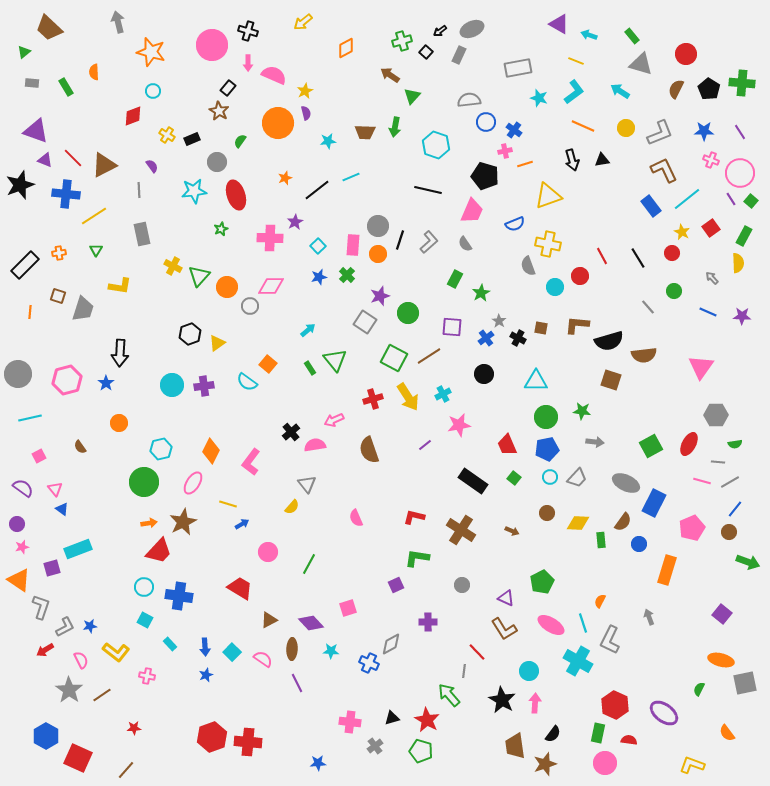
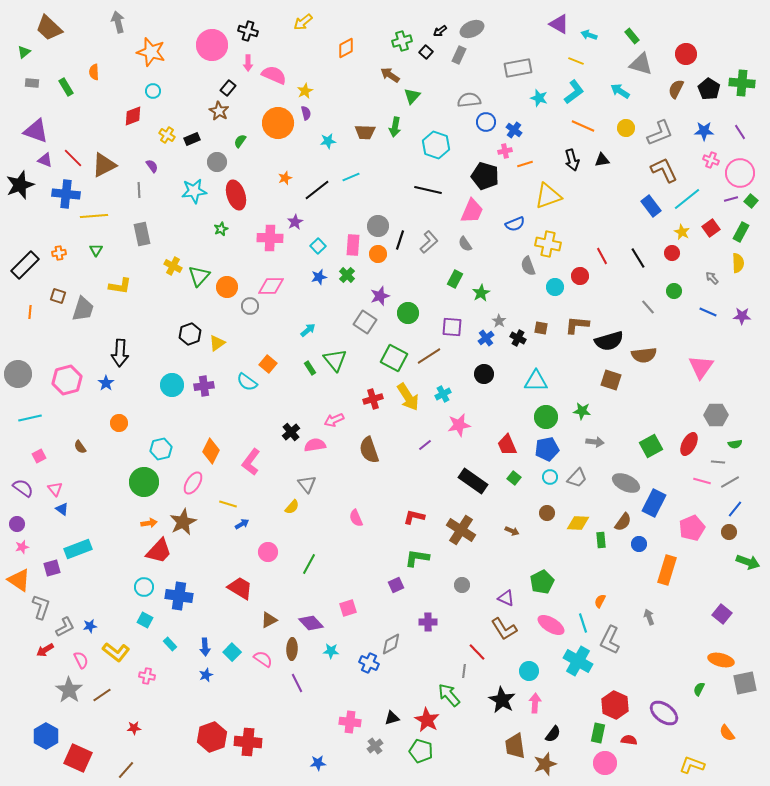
purple line at (731, 199): rotated 72 degrees counterclockwise
yellow line at (94, 216): rotated 28 degrees clockwise
green rectangle at (744, 236): moved 3 px left, 4 px up
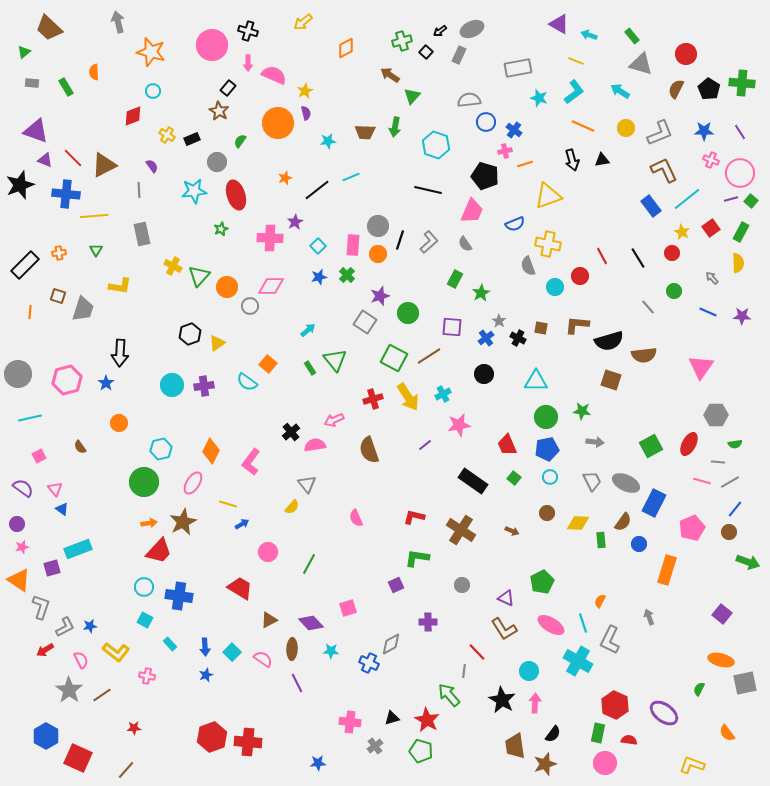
gray trapezoid at (577, 478): moved 15 px right, 3 px down; rotated 70 degrees counterclockwise
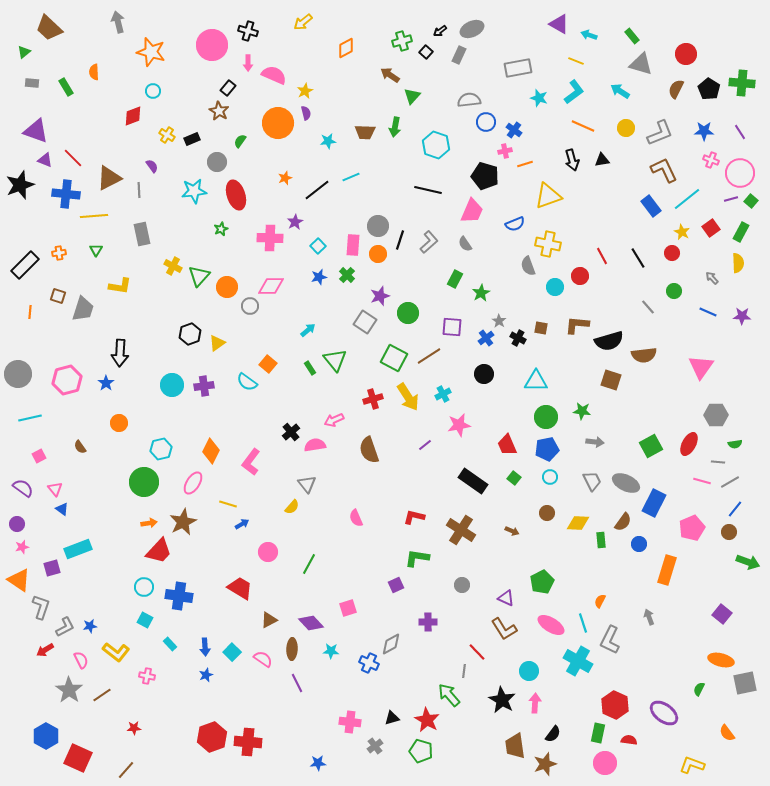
brown triangle at (104, 165): moved 5 px right, 13 px down
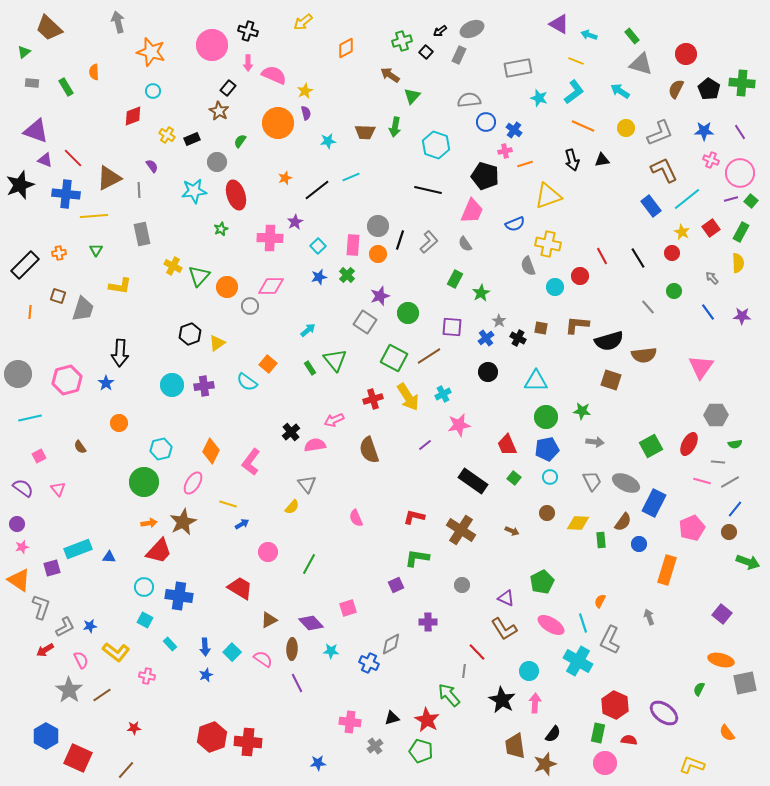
blue line at (708, 312): rotated 30 degrees clockwise
black circle at (484, 374): moved 4 px right, 2 px up
pink triangle at (55, 489): moved 3 px right
blue triangle at (62, 509): moved 47 px right, 48 px down; rotated 32 degrees counterclockwise
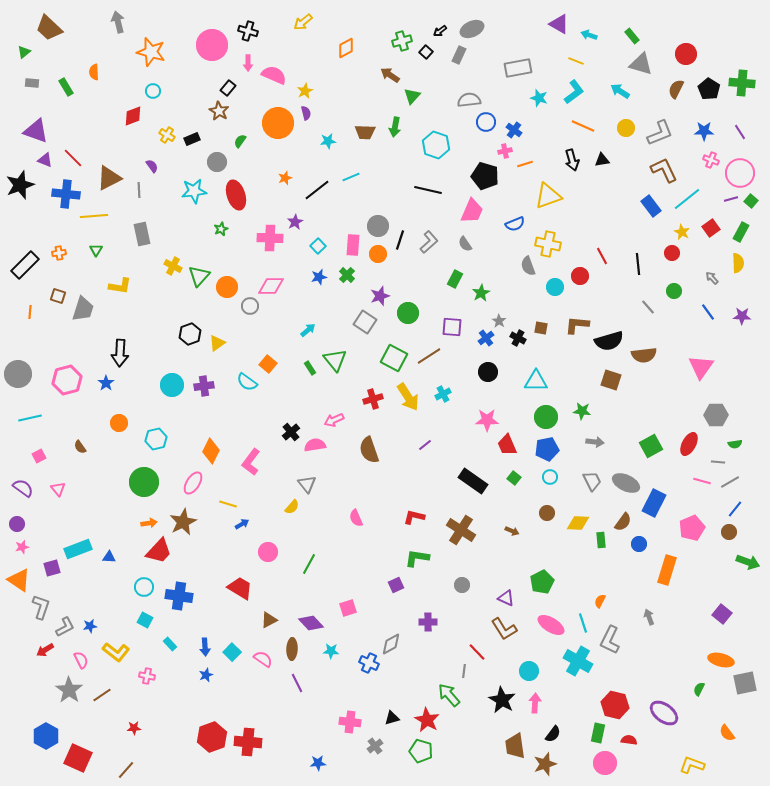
black line at (638, 258): moved 6 px down; rotated 25 degrees clockwise
pink star at (459, 425): moved 28 px right, 5 px up; rotated 10 degrees clockwise
cyan hexagon at (161, 449): moved 5 px left, 10 px up
red hexagon at (615, 705): rotated 12 degrees counterclockwise
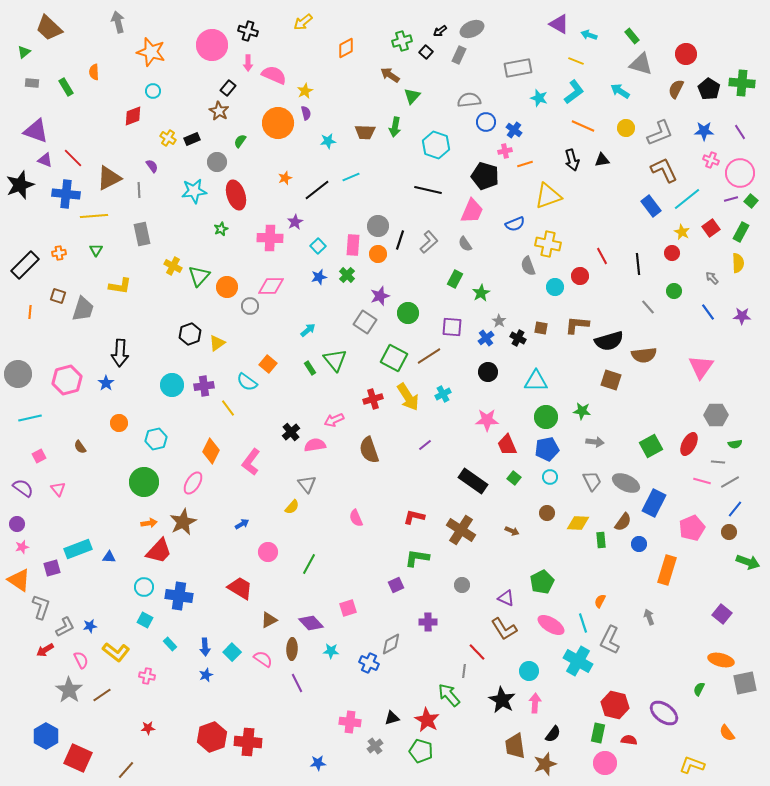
yellow cross at (167, 135): moved 1 px right, 3 px down
yellow line at (228, 504): moved 96 px up; rotated 36 degrees clockwise
red star at (134, 728): moved 14 px right
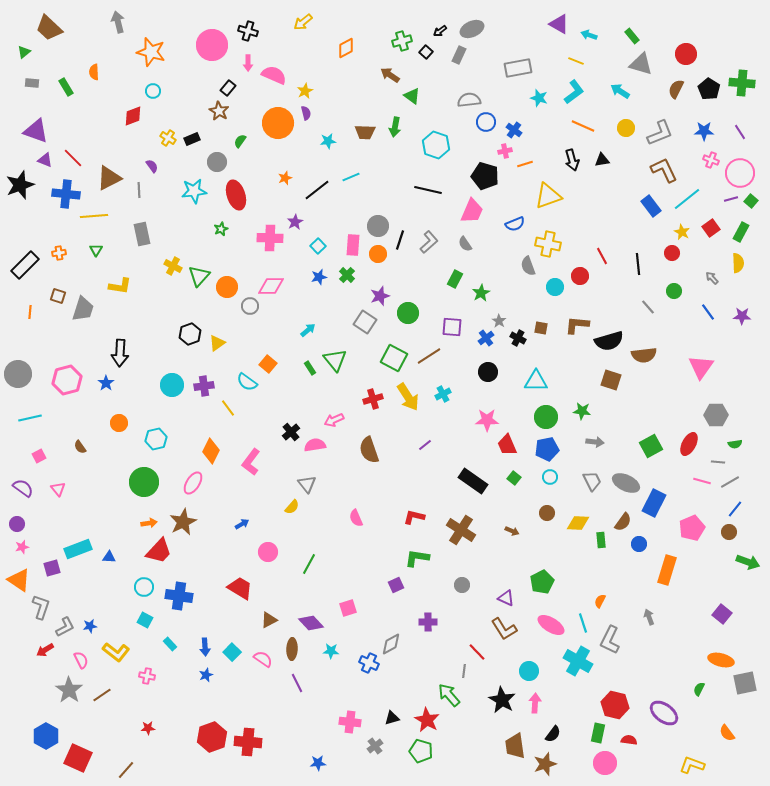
green triangle at (412, 96): rotated 36 degrees counterclockwise
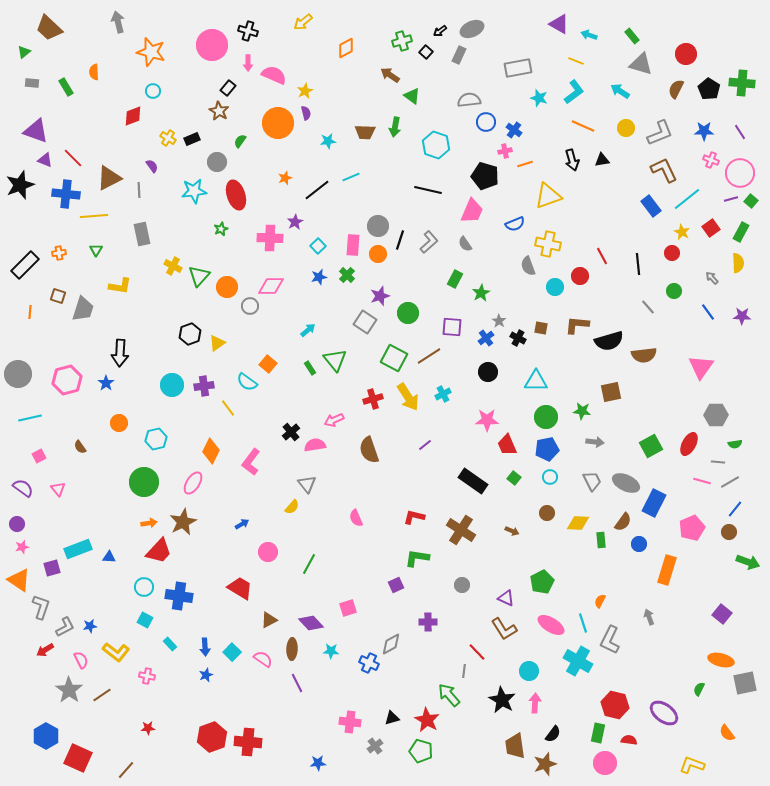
brown square at (611, 380): moved 12 px down; rotated 30 degrees counterclockwise
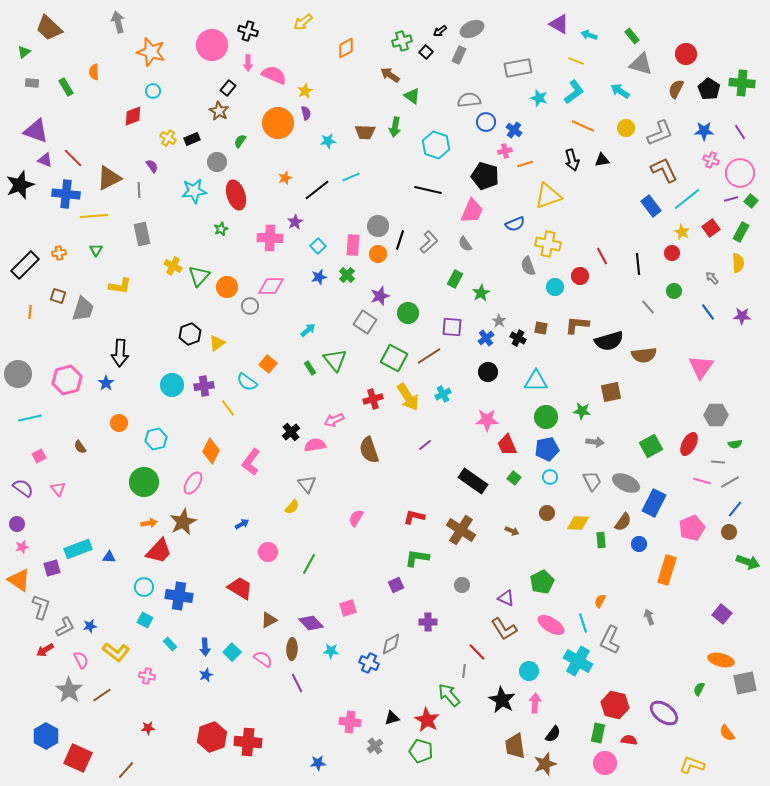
pink semicircle at (356, 518): rotated 54 degrees clockwise
